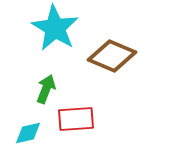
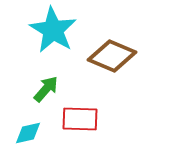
cyan star: moved 2 px left, 2 px down
green arrow: rotated 20 degrees clockwise
red rectangle: moved 4 px right; rotated 6 degrees clockwise
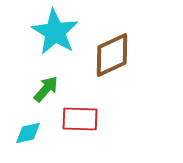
cyan star: moved 2 px right, 2 px down
brown diamond: moved 1 px up; rotated 48 degrees counterclockwise
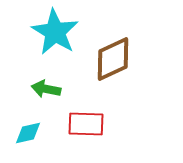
brown diamond: moved 1 px right, 4 px down
green arrow: rotated 120 degrees counterclockwise
red rectangle: moved 6 px right, 5 px down
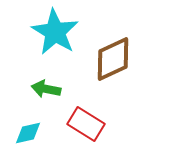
red rectangle: rotated 30 degrees clockwise
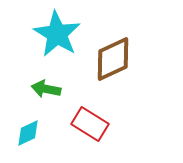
cyan star: moved 2 px right, 2 px down
red rectangle: moved 4 px right
cyan diamond: rotated 12 degrees counterclockwise
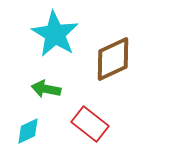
cyan star: moved 2 px left
red rectangle: rotated 6 degrees clockwise
cyan diamond: moved 2 px up
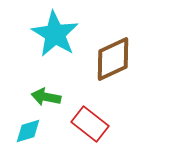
green arrow: moved 8 px down
cyan diamond: rotated 8 degrees clockwise
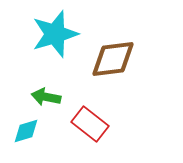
cyan star: rotated 24 degrees clockwise
brown diamond: rotated 18 degrees clockwise
cyan diamond: moved 2 px left
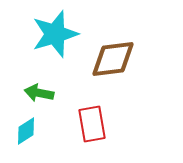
green arrow: moved 7 px left, 4 px up
red rectangle: moved 2 px right; rotated 42 degrees clockwise
cyan diamond: rotated 16 degrees counterclockwise
